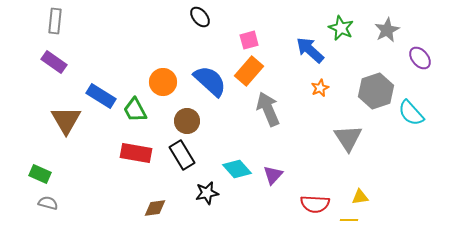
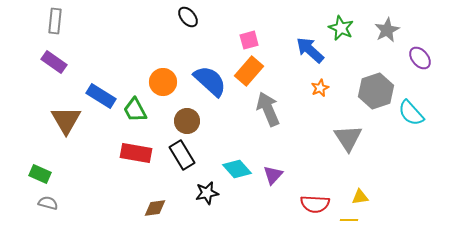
black ellipse: moved 12 px left
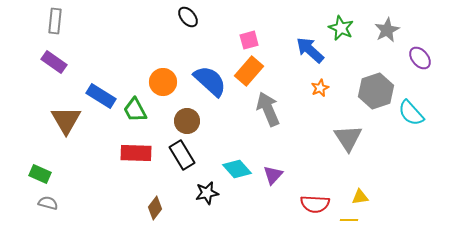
red rectangle: rotated 8 degrees counterclockwise
brown diamond: rotated 45 degrees counterclockwise
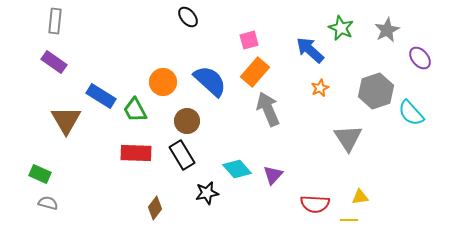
orange rectangle: moved 6 px right, 1 px down
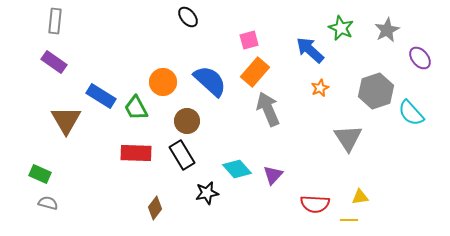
green trapezoid: moved 1 px right, 2 px up
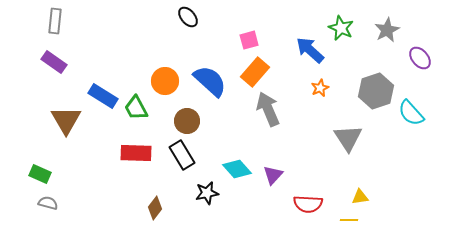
orange circle: moved 2 px right, 1 px up
blue rectangle: moved 2 px right
red semicircle: moved 7 px left
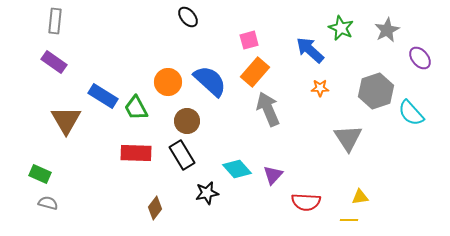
orange circle: moved 3 px right, 1 px down
orange star: rotated 24 degrees clockwise
red semicircle: moved 2 px left, 2 px up
